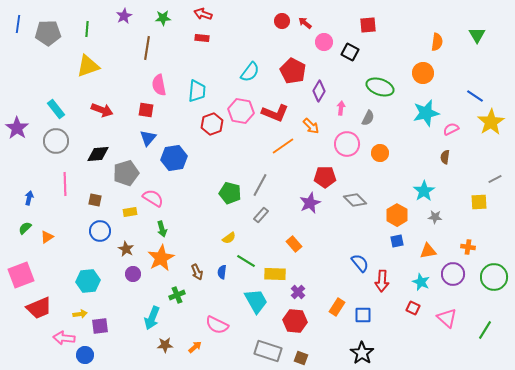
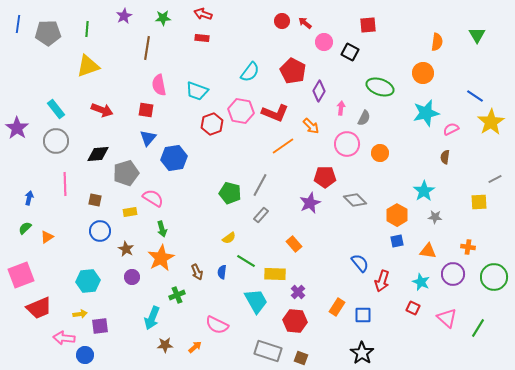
cyan trapezoid at (197, 91): rotated 105 degrees clockwise
gray semicircle at (368, 118): moved 4 px left
orange triangle at (428, 251): rotated 18 degrees clockwise
purple circle at (133, 274): moved 1 px left, 3 px down
red arrow at (382, 281): rotated 15 degrees clockwise
green line at (485, 330): moved 7 px left, 2 px up
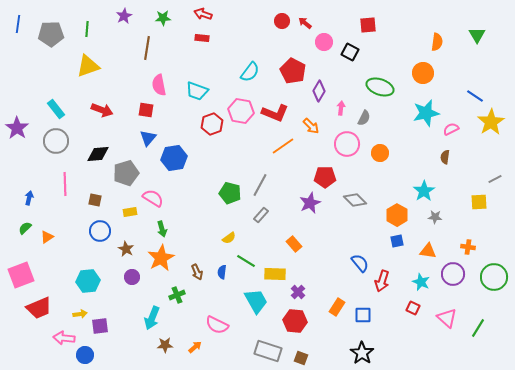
gray pentagon at (48, 33): moved 3 px right, 1 px down
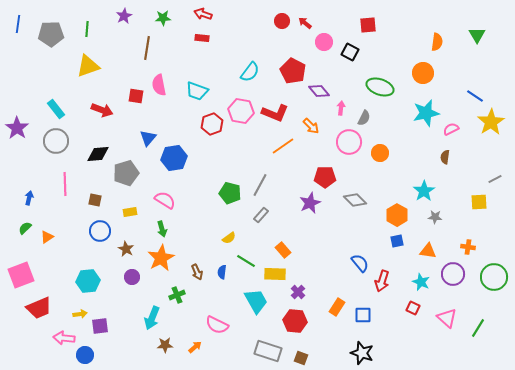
purple diamond at (319, 91): rotated 70 degrees counterclockwise
red square at (146, 110): moved 10 px left, 14 px up
pink circle at (347, 144): moved 2 px right, 2 px up
pink semicircle at (153, 198): moved 12 px right, 2 px down
orange rectangle at (294, 244): moved 11 px left, 6 px down
black star at (362, 353): rotated 15 degrees counterclockwise
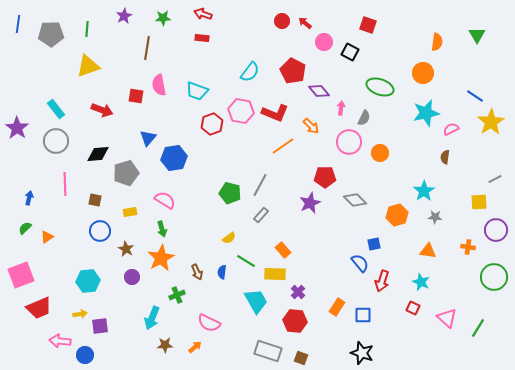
red square at (368, 25): rotated 24 degrees clockwise
orange hexagon at (397, 215): rotated 15 degrees clockwise
blue square at (397, 241): moved 23 px left, 3 px down
purple circle at (453, 274): moved 43 px right, 44 px up
pink semicircle at (217, 325): moved 8 px left, 2 px up
pink arrow at (64, 338): moved 4 px left, 3 px down
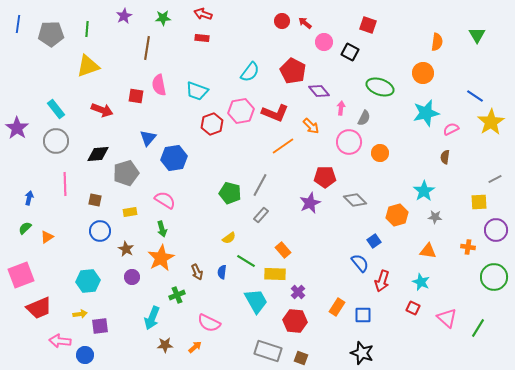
pink hexagon at (241, 111): rotated 20 degrees counterclockwise
blue square at (374, 244): moved 3 px up; rotated 24 degrees counterclockwise
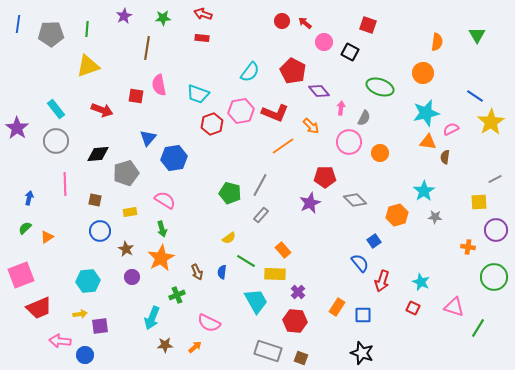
cyan trapezoid at (197, 91): moved 1 px right, 3 px down
orange triangle at (428, 251): moved 109 px up
pink triangle at (447, 318): moved 7 px right, 11 px up; rotated 25 degrees counterclockwise
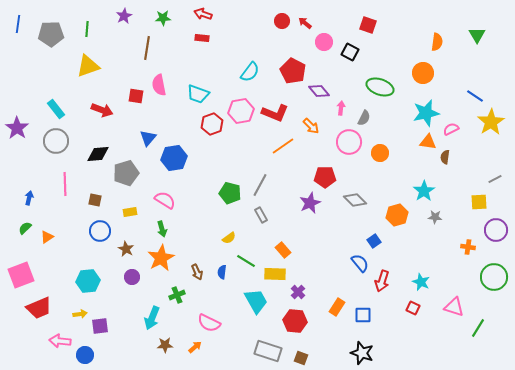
gray rectangle at (261, 215): rotated 70 degrees counterclockwise
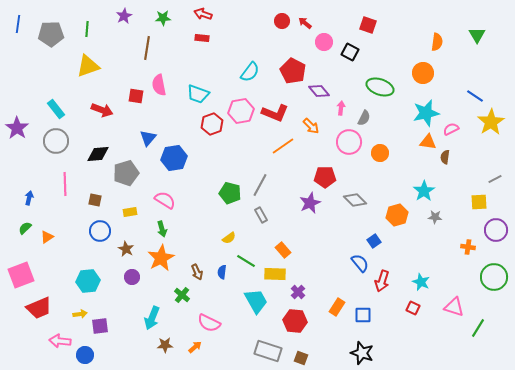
green cross at (177, 295): moved 5 px right; rotated 28 degrees counterclockwise
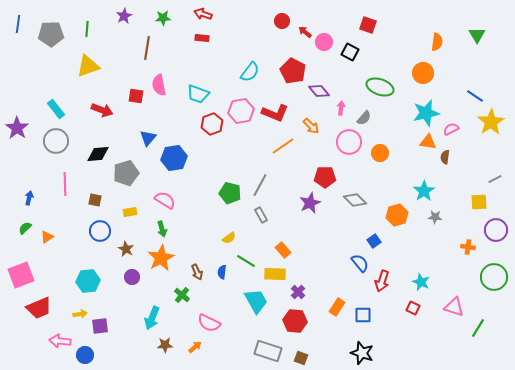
red arrow at (305, 23): moved 9 px down
gray semicircle at (364, 118): rotated 14 degrees clockwise
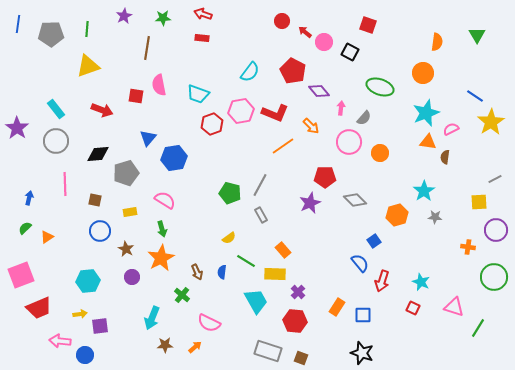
cyan star at (426, 113): rotated 8 degrees counterclockwise
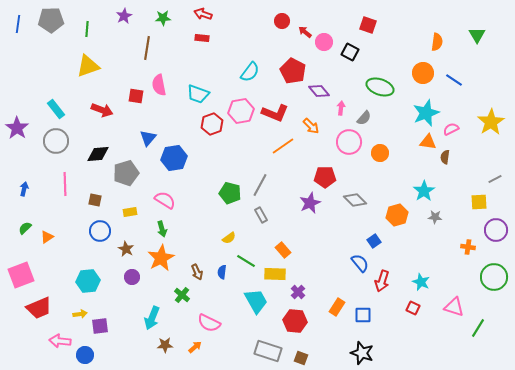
gray pentagon at (51, 34): moved 14 px up
blue line at (475, 96): moved 21 px left, 16 px up
blue arrow at (29, 198): moved 5 px left, 9 px up
